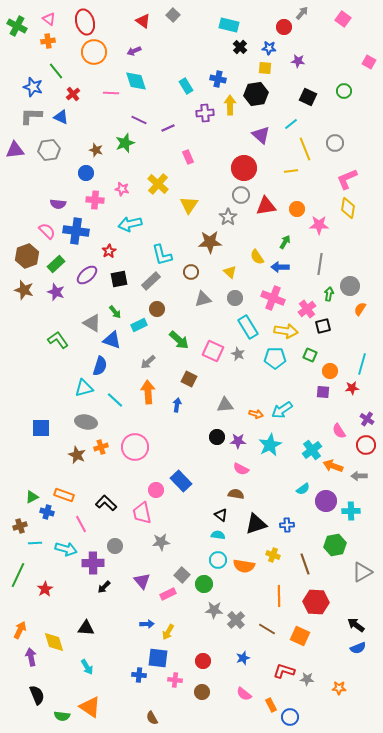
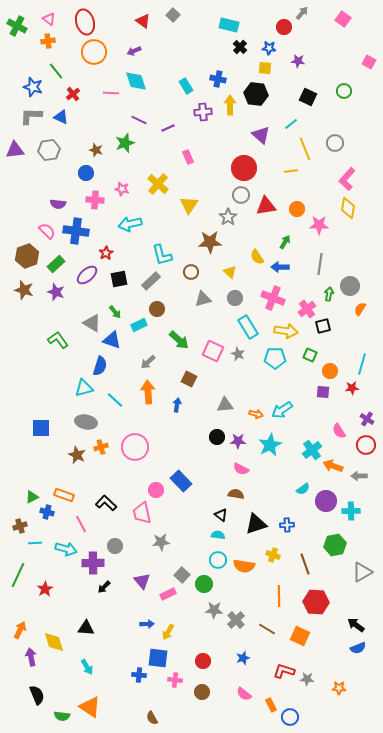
black hexagon at (256, 94): rotated 15 degrees clockwise
purple cross at (205, 113): moved 2 px left, 1 px up
pink L-shape at (347, 179): rotated 25 degrees counterclockwise
red star at (109, 251): moved 3 px left, 2 px down
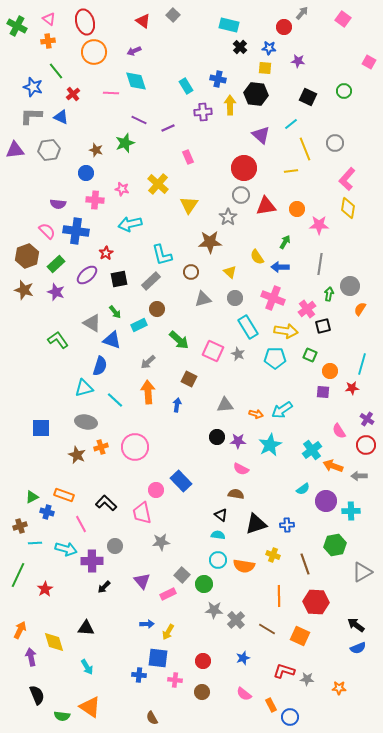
purple cross at (93, 563): moved 1 px left, 2 px up
